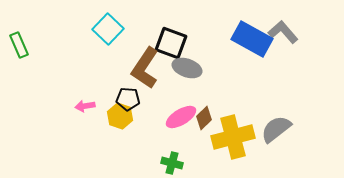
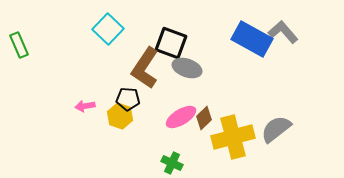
green cross: rotated 10 degrees clockwise
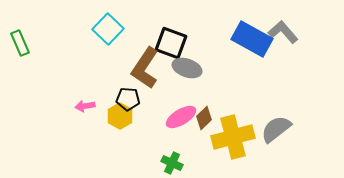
green rectangle: moved 1 px right, 2 px up
yellow hexagon: rotated 10 degrees clockwise
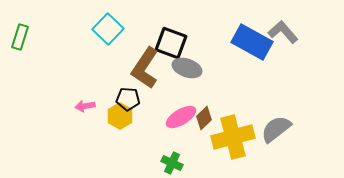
blue rectangle: moved 3 px down
green rectangle: moved 6 px up; rotated 40 degrees clockwise
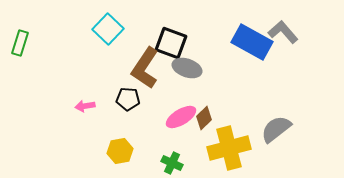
green rectangle: moved 6 px down
yellow hexagon: moved 35 px down; rotated 20 degrees clockwise
yellow cross: moved 4 px left, 11 px down
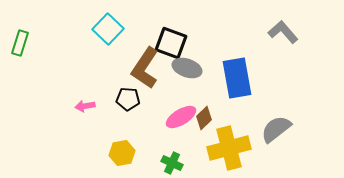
blue rectangle: moved 15 px left, 36 px down; rotated 51 degrees clockwise
yellow hexagon: moved 2 px right, 2 px down
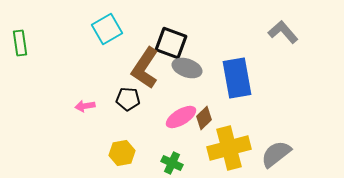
cyan square: moved 1 px left; rotated 16 degrees clockwise
green rectangle: rotated 25 degrees counterclockwise
gray semicircle: moved 25 px down
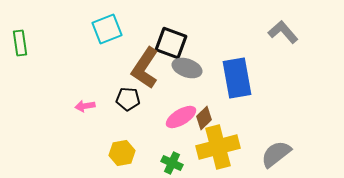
cyan square: rotated 8 degrees clockwise
yellow cross: moved 11 px left, 1 px up
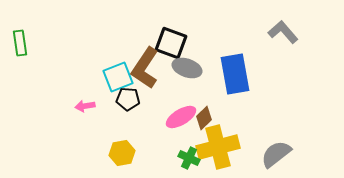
cyan square: moved 11 px right, 48 px down
blue rectangle: moved 2 px left, 4 px up
green cross: moved 17 px right, 5 px up
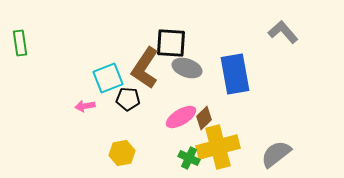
black square: rotated 16 degrees counterclockwise
cyan square: moved 10 px left, 1 px down
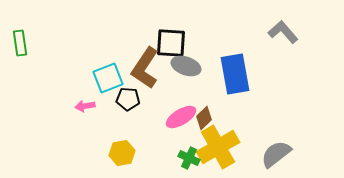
gray ellipse: moved 1 px left, 2 px up
yellow cross: rotated 15 degrees counterclockwise
